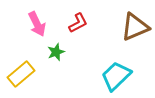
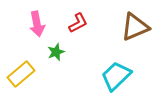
pink arrow: rotated 15 degrees clockwise
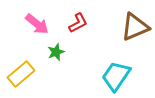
pink arrow: rotated 40 degrees counterclockwise
cyan trapezoid: rotated 12 degrees counterclockwise
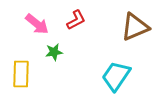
red L-shape: moved 2 px left, 3 px up
green star: moved 2 px left; rotated 12 degrees clockwise
yellow rectangle: rotated 48 degrees counterclockwise
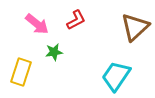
brown triangle: rotated 20 degrees counterclockwise
yellow rectangle: moved 2 px up; rotated 16 degrees clockwise
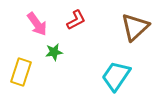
pink arrow: rotated 15 degrees clockwise
